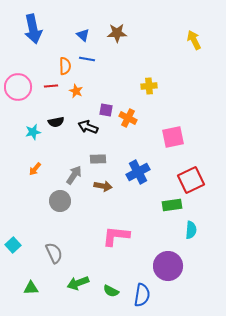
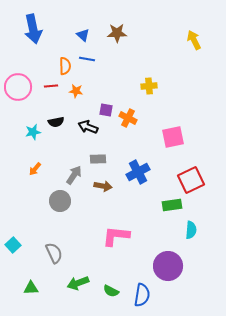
orange star: rotated 16 degrees counterclockwise
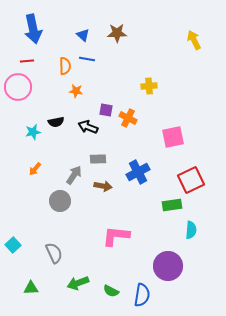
red line: moved 24 px left, 25 px up
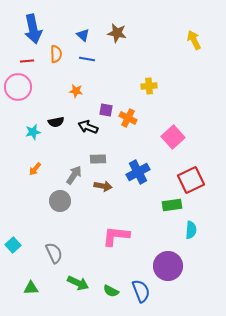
brown star: rotated 12 degrees clockwise
orange semicircle: moved 9 px left, 12 px up
pink square: rotated 30 degrees counterclockwise
green arrow: rotated 135 degrees counterclockwise
blue semicircle: moved 1 px left, 4 px up; rotated 30 degrees counterclockwise
